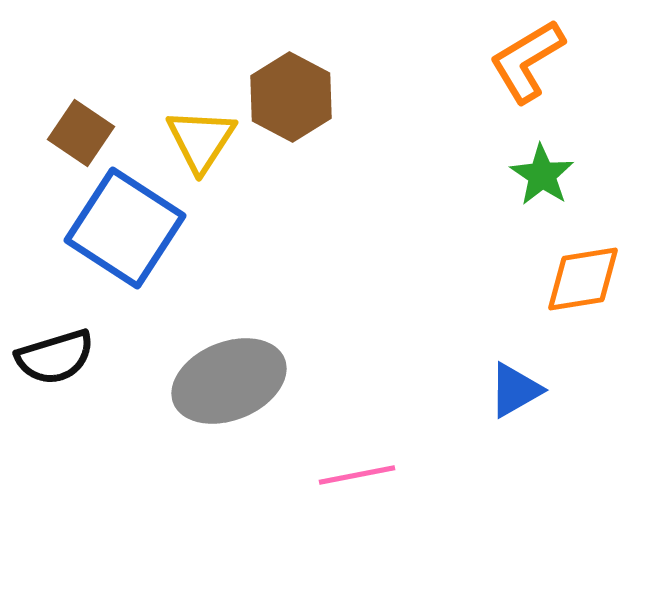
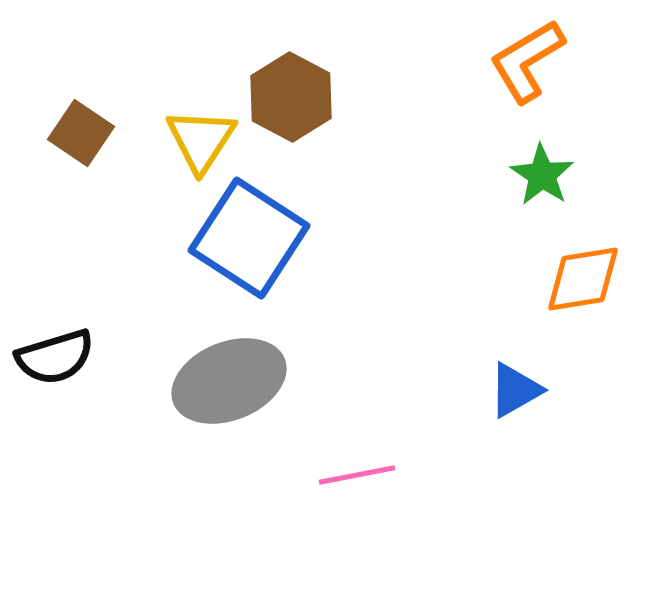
blue square: moved 124 px right, 10 px down
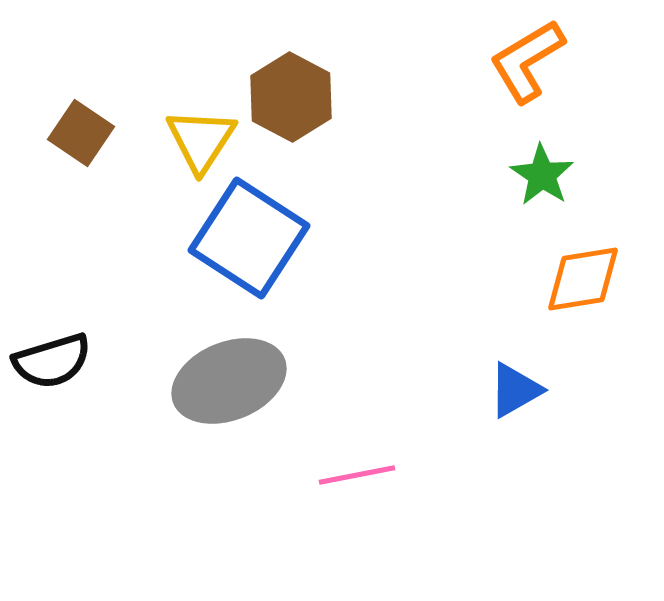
black semicircle: moved 3 px left, 4 px down
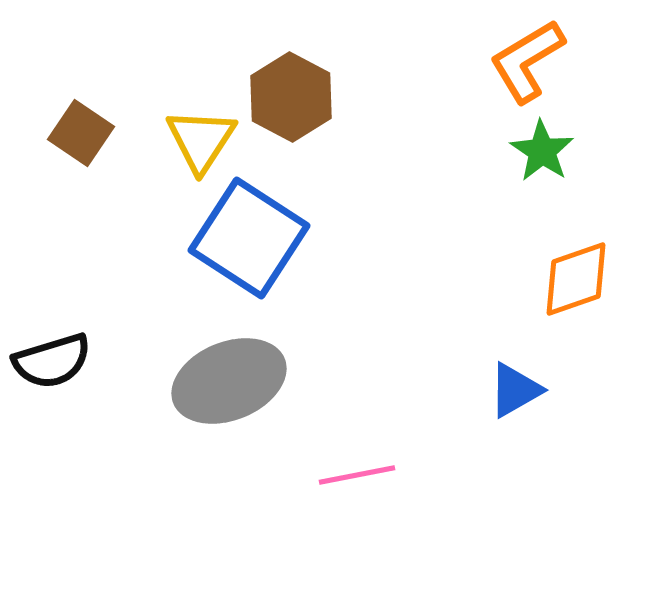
green star: moved 24 px up
orange diamond: moved 7 px left; rotated 10 degrees counterclockwise
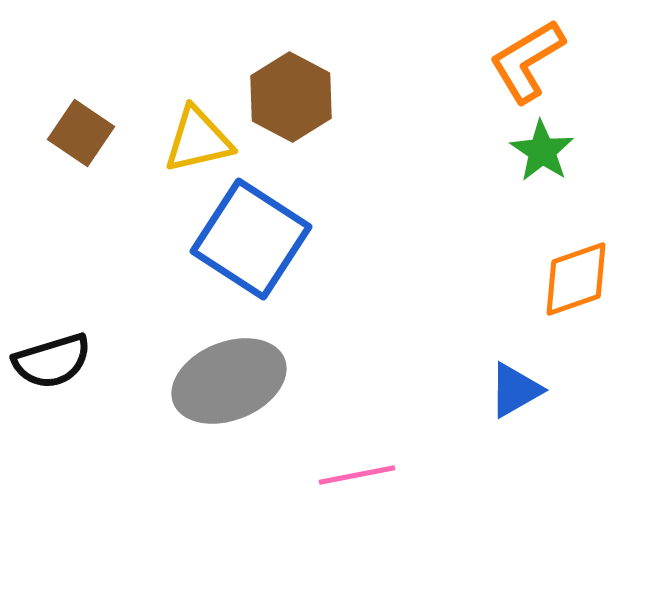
yellow triangle: moved 3 px left; rotated 44 degrees clockwise
blue square: moved 2 px right, 1 px down
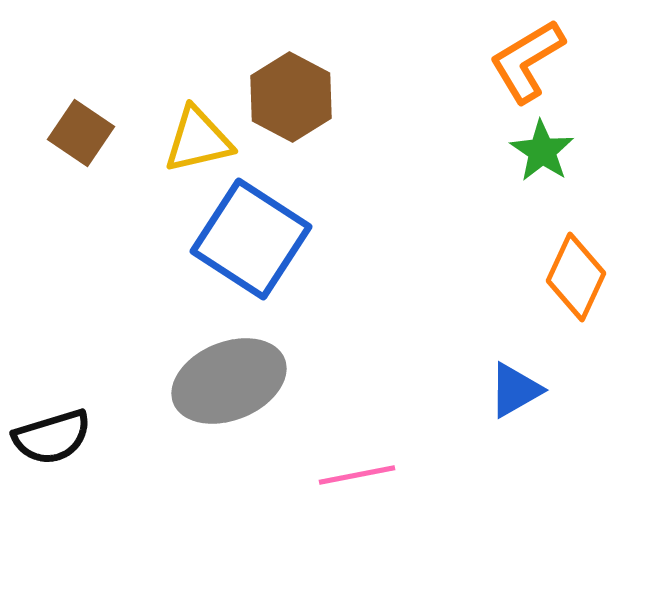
orange diamond: moved 2 px up; rotated 46 degrees counterclockwise
black semicircle: moved 76 px down
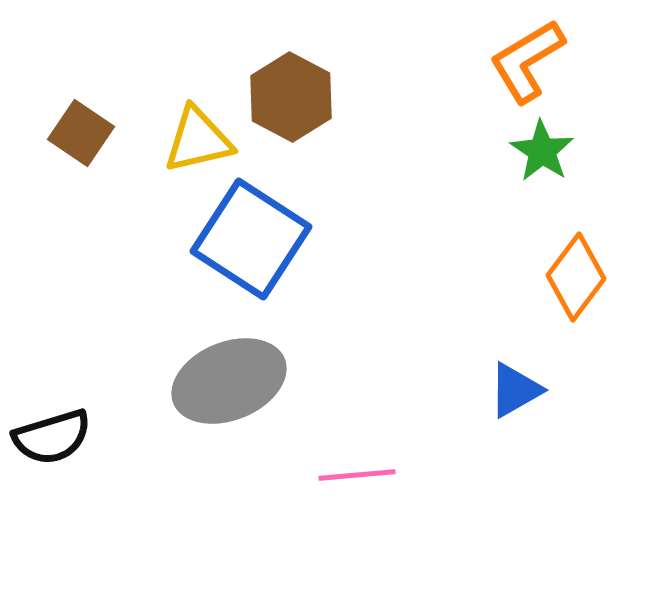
orange diamond: rotated 12 degrees clockwise
pink line: rotated 6 degrees clockwise
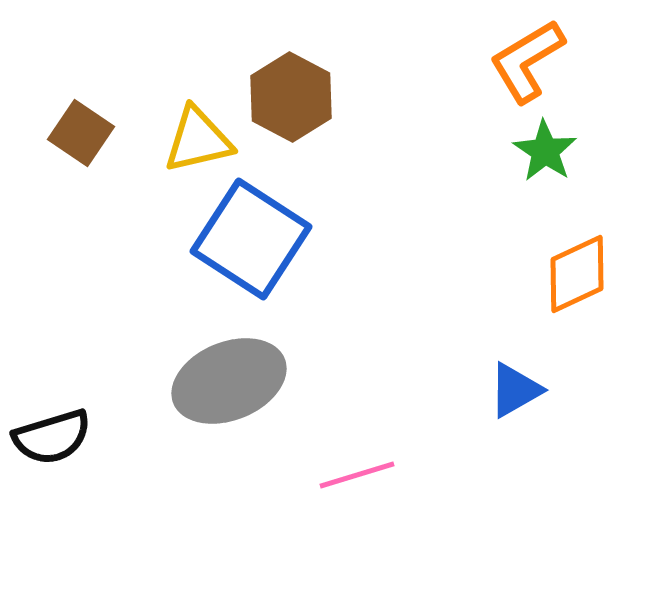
green star: moved 3 px right
orange diamond: moved 1 px right, 3 px up; rotated 28 degrees clockwise
pink line: rotated 12 degrees counterclockwise
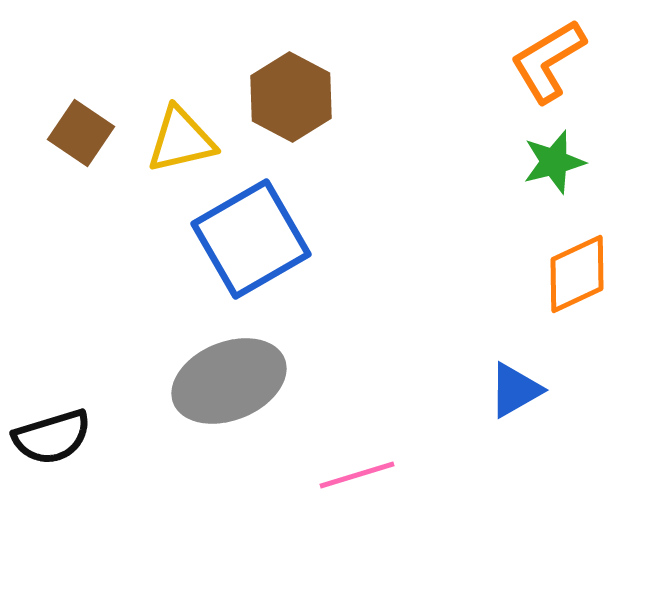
orange L-shape: moved 21 px right
yellow triangle: moved 17 px left
green star: moved 9 px right, 11 px down; rotated 24 degrees clockwise
blue square: rotated 27 degrees clockwise
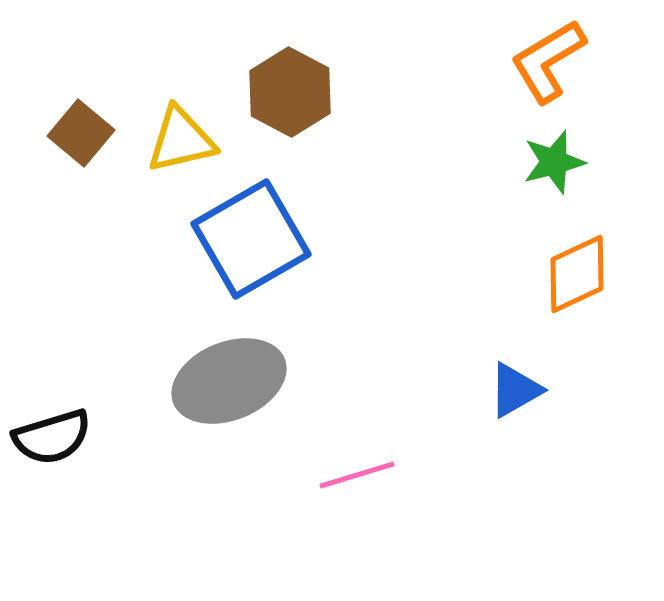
brown hexagon: moved 1 px left, 5 px up
brown square: rotated 6 degrees clockwise
